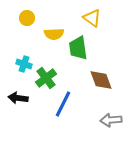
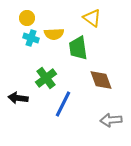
cyan cross: moved 7 px right, 26 px up
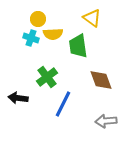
yellow circle: moved 11 px right, 1 px down
yellow semicircle: moved 1 px left
green trapezoid: moved 2 px up
green cross: moved 1 px right, 1 px up
gray arrow: moved 5 px left, 1 px down
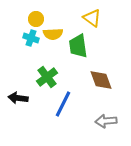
yellow circle: moved 2 px left
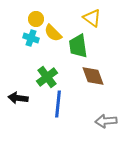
yellow semicircle: moved 1 px up; rotated 48 degrees clockwise
brown diamond: moved 8 px left, 4 px up
blue line: moved 5 px left; rotated 20 degrees counterclockwise
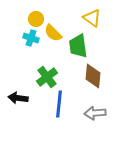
brown diamond: rotated 25 degrees clockwise
blue line: moved 1 px right
gray arrow: moved 11 px left, 8 px up
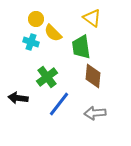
cyan cross: moved 4 px down
green trapezoid: moved 3 px right, 1 px down
blue line: rotated 32 degrees clockwise
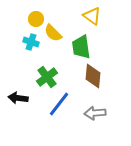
yellow triangle: moved 2 px up
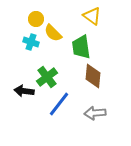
black arrow: moved 6 px right, 7 px up
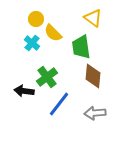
yellow triangle: moved 1 px right, 2 px down
cyan cross: moved 1 px right, 1 px down; rotated 21 degrees clockwise
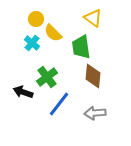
black arrow: moved 1 px left, 1 px down; rotated 12 degrees clockwise
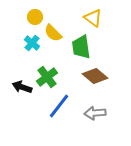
yellow circle: moved 1 px left, 2 px up
brown diamond: moved 2 px right; rotated 55 degrees counterclockwise
black arrow: moved 1 px left, 5 px up
blue line: moved 2 px down
